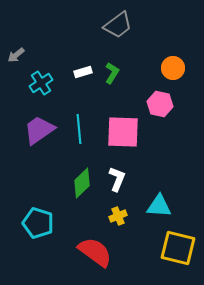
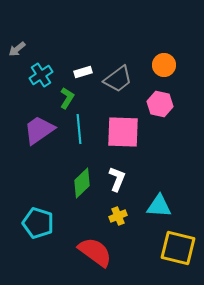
gray trapezoid: moved 54 px down
gray arrow: moved 1 px right, 6 px up
orange circle: moved 9 px left, 3 px up
green L-shape: moved 45 px left, 25 px down
cyan cross: moved 8 px up
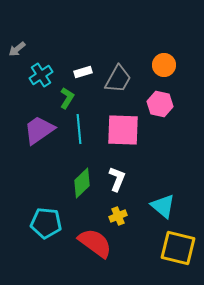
gray trapezoid: rotated 24 degrees counterclockwise
pink square: moved 2 px up
cyan triangle: moved 4 px right; rotated 36 degrees clockwise
cyan pentagon: moved 8 px right; rotated 12 degrees counterclockwise
red semicircle: moved 9 px up
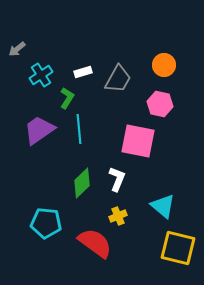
pink square: moved 15 px right, 11 px down; rotated 9 degrees clockwise
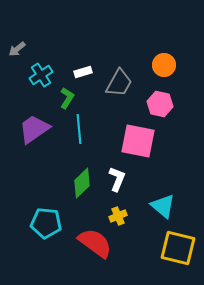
gray trapezoid: moved 1 px right, 4 px down
purple trapezoid: moved 5 px left, 1 px up
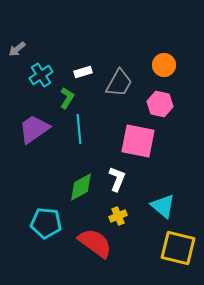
green diamond: moved 1 px left, 4 px down; rotated 16 degrees clockwise
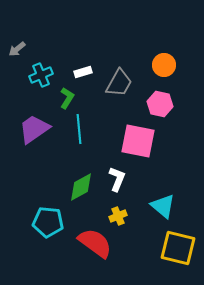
cyan cross: rotated 10 degrees clockwise
cyan pentagon: moved 2 px right, 1 px up
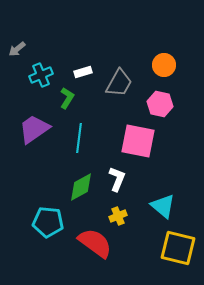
cyan line: moved 9 px down; rotated 12 degrees clockwise
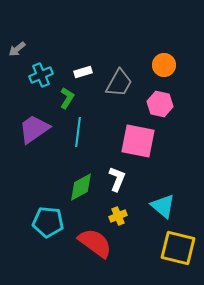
cyan line: moved 1 px left, 6 px up
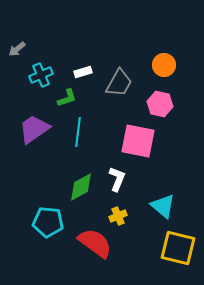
green L-shape: rotated 40 degrees clockwise
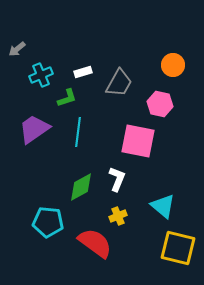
orange circle: moved 9 px right
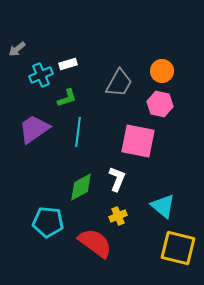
orange circle: moved 11 px left, 6 px down
white rectangle: moved 15 px left, 8 px up
